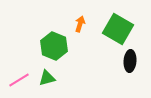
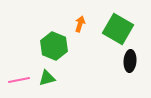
pink line: rotated 20 degrees clockwise
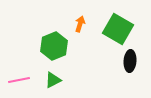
green hexagon: rotated 16 degrees clockwise
green triangle: moved 6 px right, 2 px down; rotated 12 degrees counterclockwise
